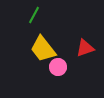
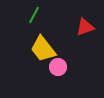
red triangle: moved 21 px up
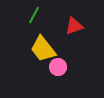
red triangle: moved 11 px left, 1 px up
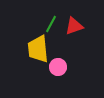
green line: moved 17 px right, 9 px down
yellow trapezoid: moved 5 px left; rotated 32 degrees clockwise
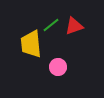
green line: moved 1 px down; rotated 24 degrees clockwise
yellow trapezoid: moved 7 px left, 5 px up
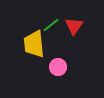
red triangle: rotated 36 degrees counterclockwise
yellow trapezoid: moved 3 px right
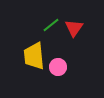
red triangle: moved 2 px down
yellow trapezoid: moved 12 px down
